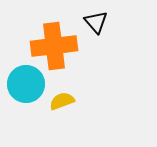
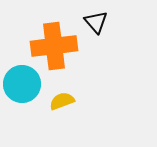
cyan circle: moved 4 px left
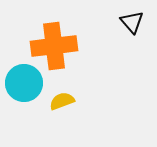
black triangle: moved 36 px right
cyan circle: moved 2 px right, 1 px up
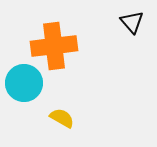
yellow semicircle: moved 17 px down; rotated 50 degrees clockwise
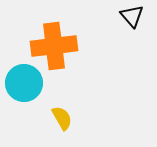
black triangle: moved 6 px up
yellow semicircle: rotated 30 degrees clockwise
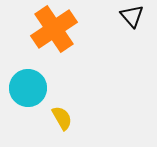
orange cross: moved 17 px up; rotated 27 degrees counterclockwise
cyan circle: moved 4 px right, 5 px down
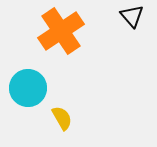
orange cross: moved 7 px right, 2 px down
